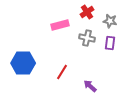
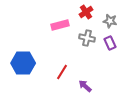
red cross: moved 1 px left
purple rectangle: rotated 32 degrees counterclockwise
purple arrow: moved 5 px left
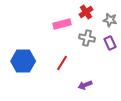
gray star: moved 1 px up
pink rectangle: moved 2 px right, 1 px up
blue hexagon: moved 2 px up
red line: moved 9 px up
purple arrow: moved 1 px up; rotated 64 degrees counterclockwise
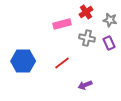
purple rectangle: moved 1 px left
red line: rotated 21 degrees clockwise
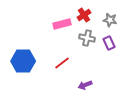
red cross: moved 2 px left, 3 px down
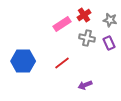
pink rectangle: rotated 18 degrees counterclockwise
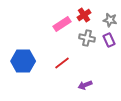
purple rectangle: moved 3 px up
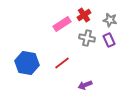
blue hexagon: moved 4 px right, 2 px down; rotated 10 degrees clockwise
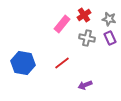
gray star: moved 1 px left, 1 px up
pink rectangle: rotated 18 degrees counterclockwise
purple rectangle: moved 1 px right, 2 px up
blue hexagon: moved 4 px left
